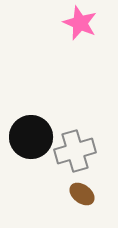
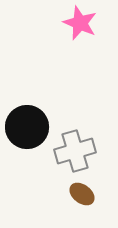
black circle: moved 4 px left, 10 px up
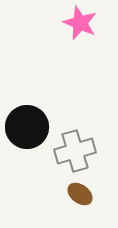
brown ellipse: moved 2 px left
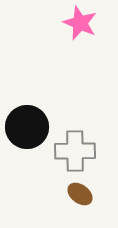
gray cross: rotated 15 degrees clockwise
